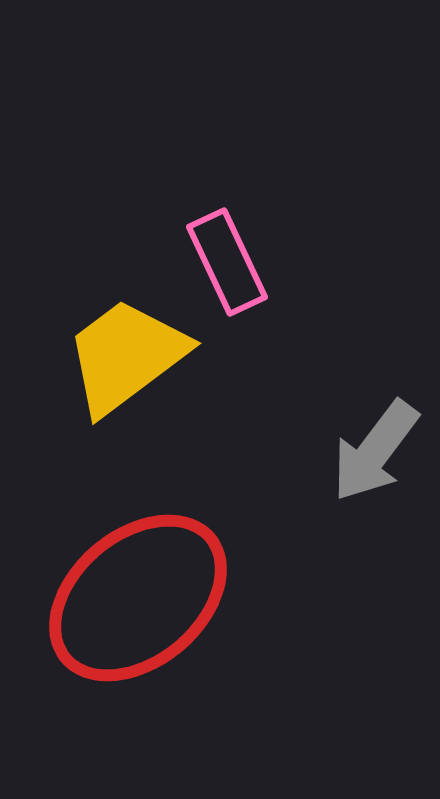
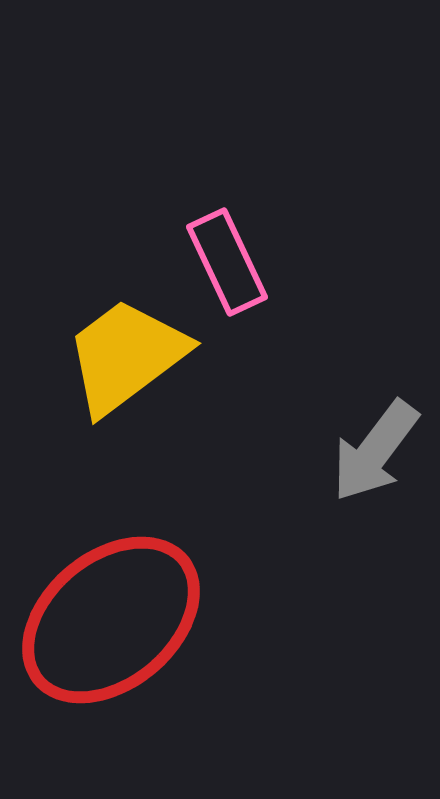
red ellipse: moved 27 px left, 22 px down
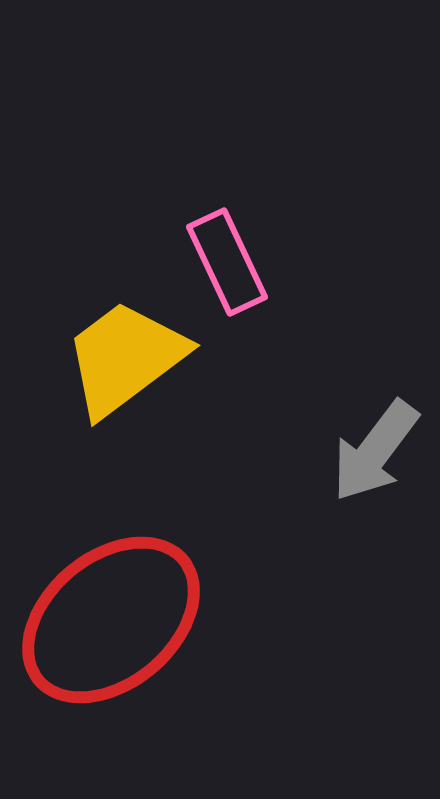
yellow trapezoid: moved 1 px left, 2 px down
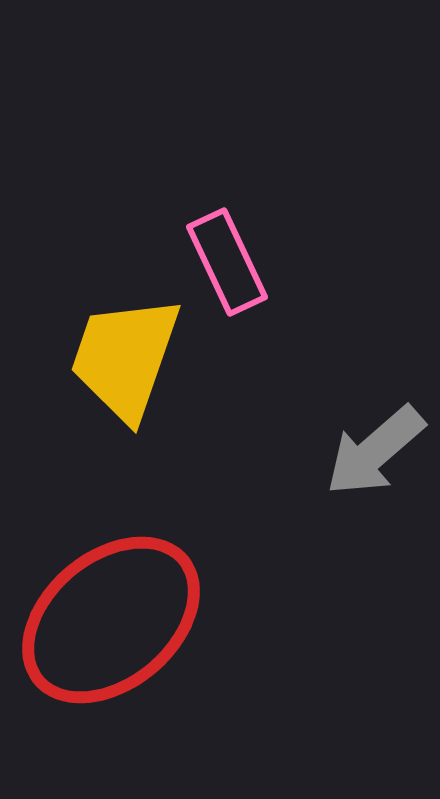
yellow trapezoid: rotated 34 degrees counterclockwise
gray arrow: rotated 12 degrees clockwise
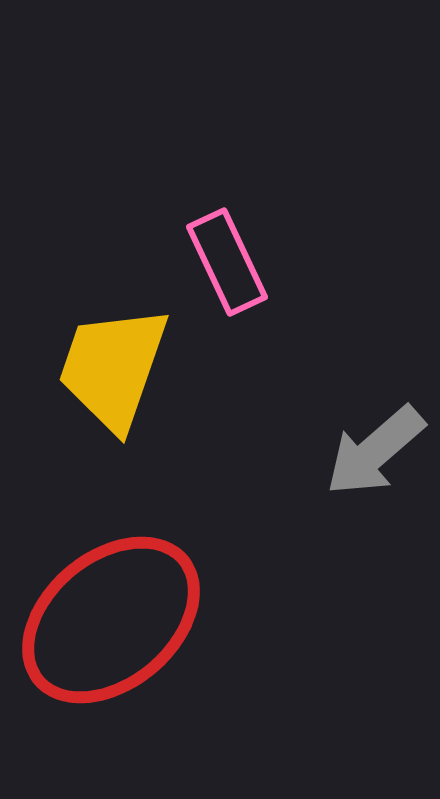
yellow trapezoid: moved 12 px left, 10 px down
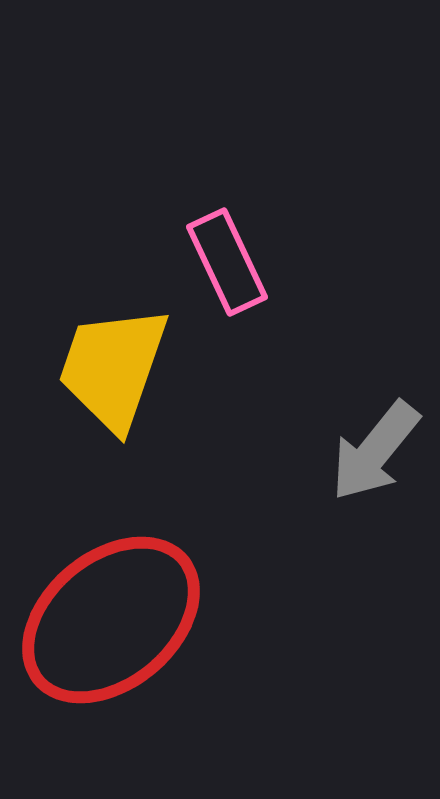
gray arrow: rotated 10 degrees counterclockwise
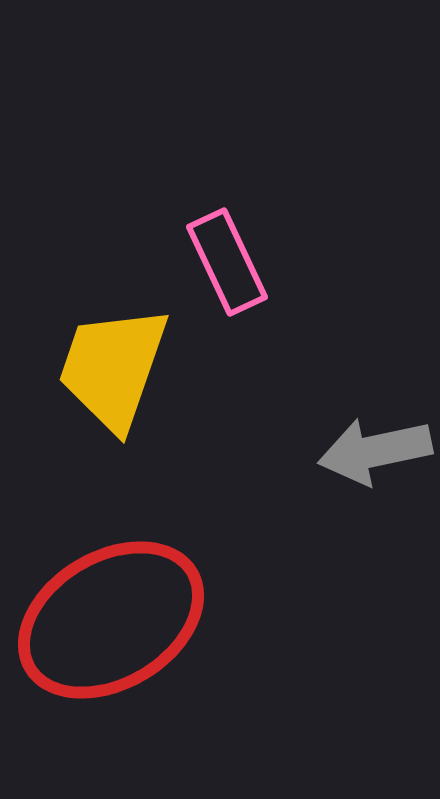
gray arrow: rotated 39 degrees clockwise
red ellipse: rotated 9 degrees clockwise
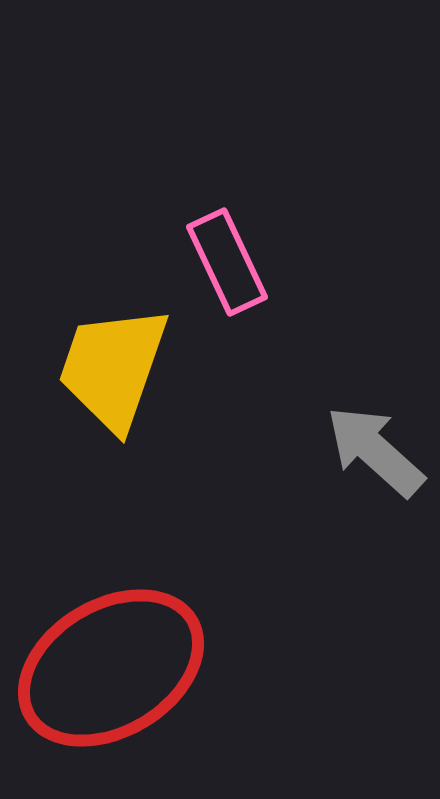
gray arrow: rotated 54 degrees clockwise
red ellipse: moved 48 px down
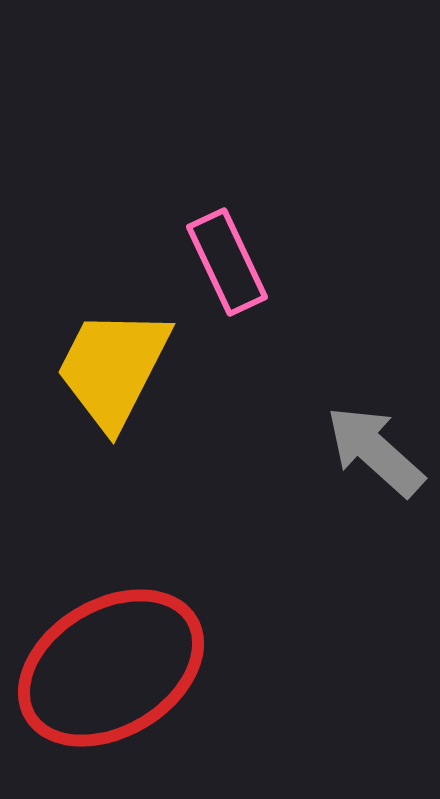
yellow trapezoid: rotated 8 degrees clockwise
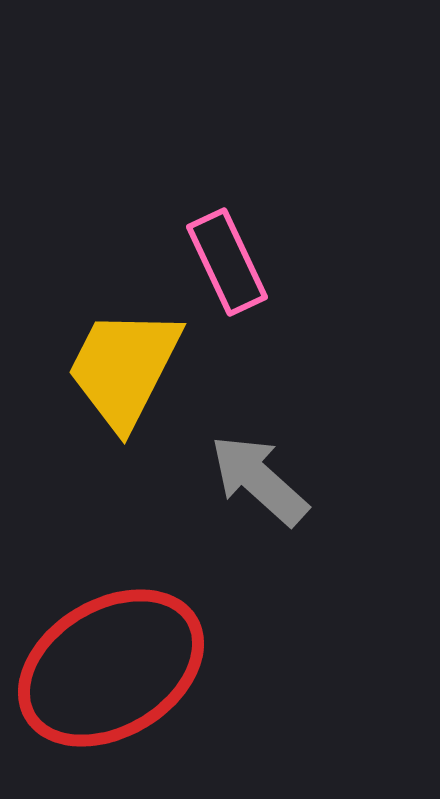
yellow trapezoid: moved 11 px right
gray arrow: moved 116 px left, 29 px down
